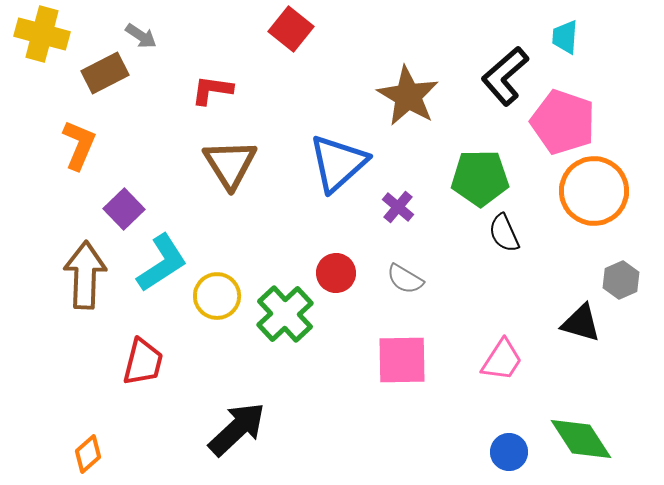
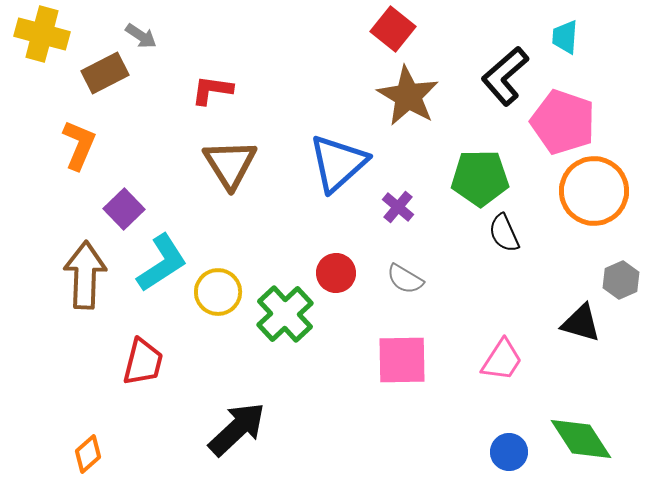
red square: moved 102 px right
yellow circle: moved 1 px right, 4 px up
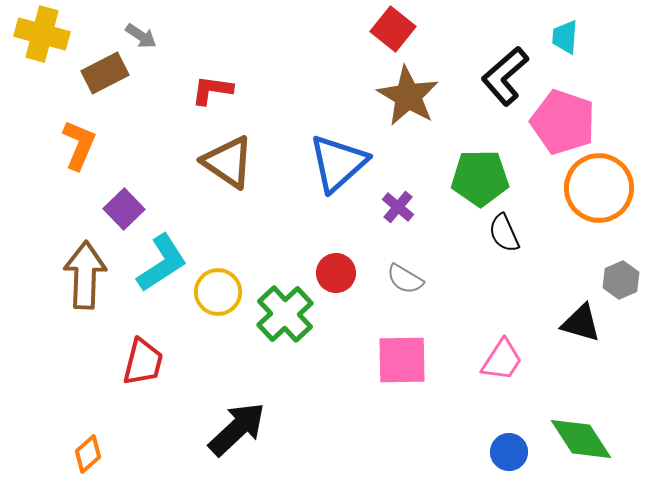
brown triangle: moved 2 px left, 2 px up; rotated 24 degrees counterclockwise
orange circle: moved 5 px right, 3 px up
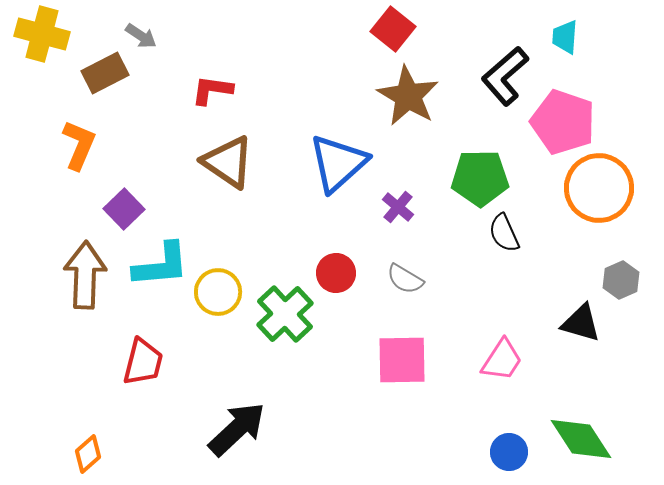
cyan L-shape: moved 1 px left, 2 px down; rotated 28 degrees clockwise
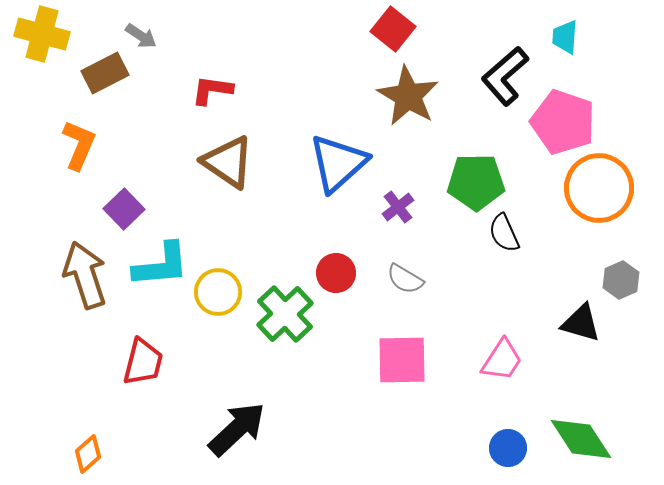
green pentagon: moved 4 px left, 4 px down
purple cross: rotated 12 degrees clockwise
brown arrow: rotated 20 degrees counterclockwise
blue circle: moved 1 px left, 4 px up
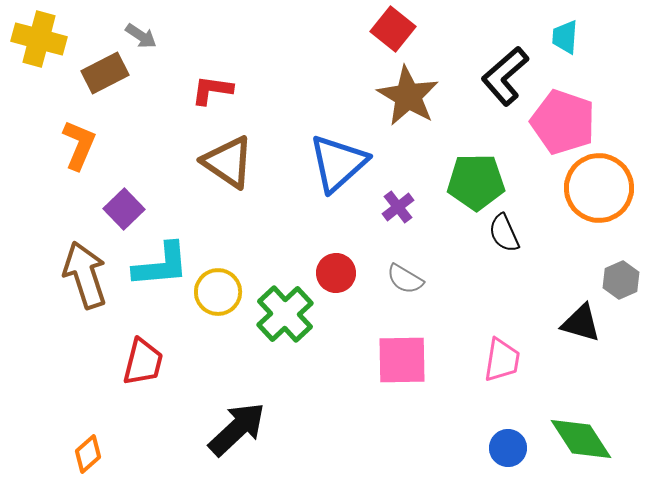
yellow cross: moved 3 px left, 5 px down
pink trapezoid: rotated 24 degrees counterclockwise
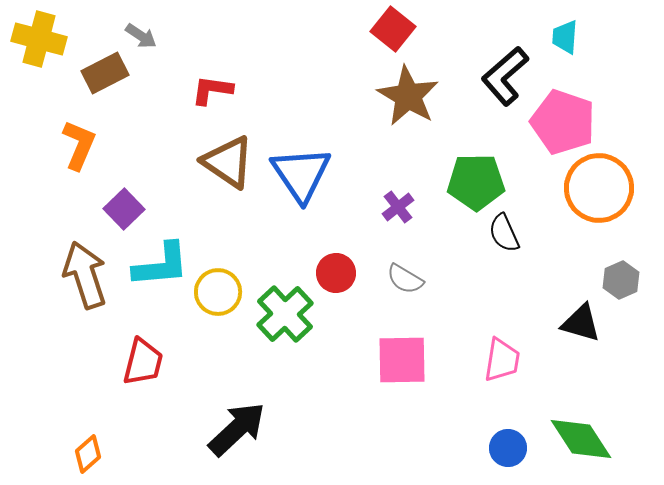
blue triangle: moved 37 px left, 11 px down; rotated 22 degrees counterclockwise
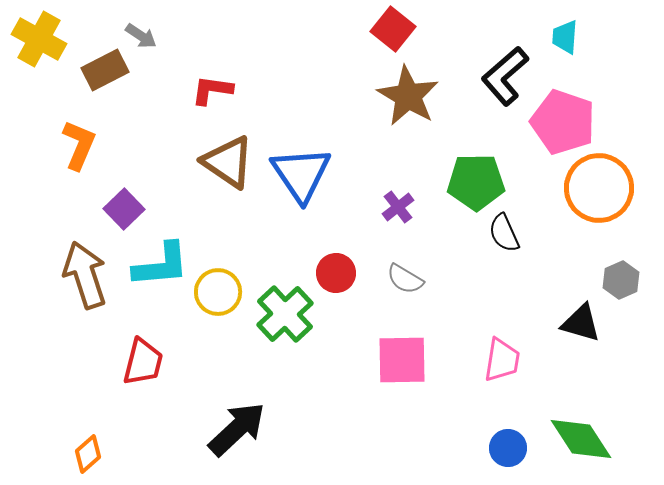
yellow cross: rotated 14 degrees clockwise
brown rectangle: moved 3 px up
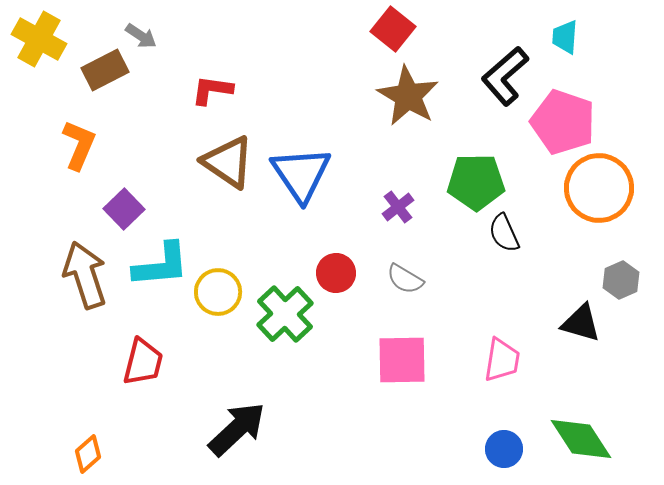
blue circle: moved 4 px left, 1 px down
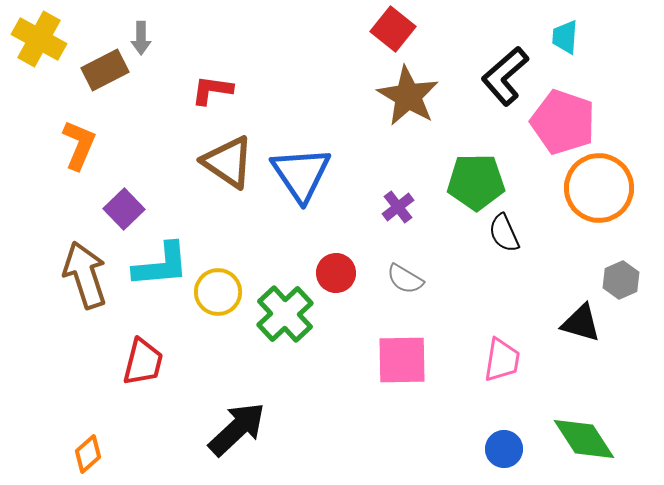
gray arrow: moved 2 px down; rotated 56 degrees clockwise
green diamond: moved 3 px right
